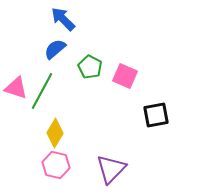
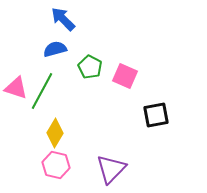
blue semicircle: rotated 25 degrees clockwise
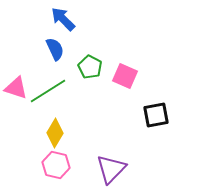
blue semicircle: rotated 80 degrees clockwise
green line: moved 6 px right; rotated 30 degrees clockwise
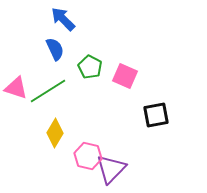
pink hexagon: moved 32 px right, 9 px up
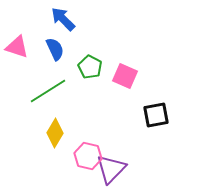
pink triangle: moved 1 px right, 41 px up
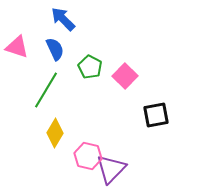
pink square: rotated 20 degrees clockwise
green line: moved 2 px left, 1 px up; rotated 27 degrees counterclockwise
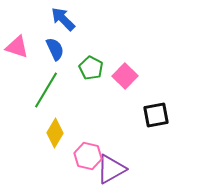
green pentagon: moved 1 px right, 1 px down
purple triangle: rotated 16 degrees clockwise
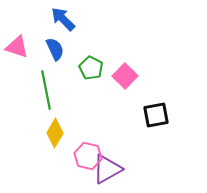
green line: rotated 42 degrees counterclockwise
purple triangle: moved 4 px left
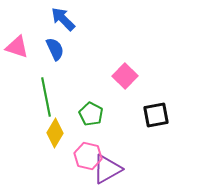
green pentagon: moved 46 px down
green line: moved 7 px down
